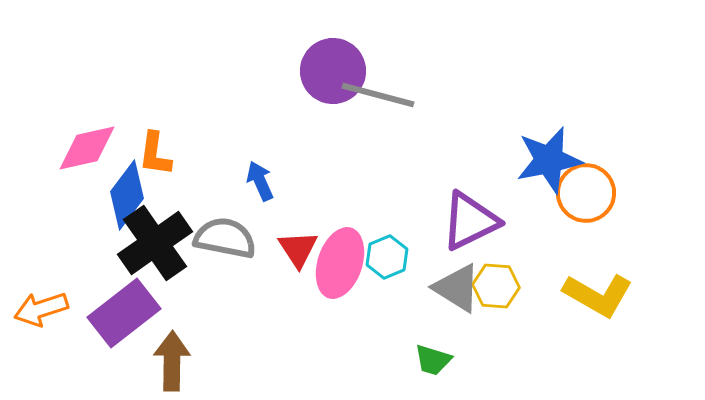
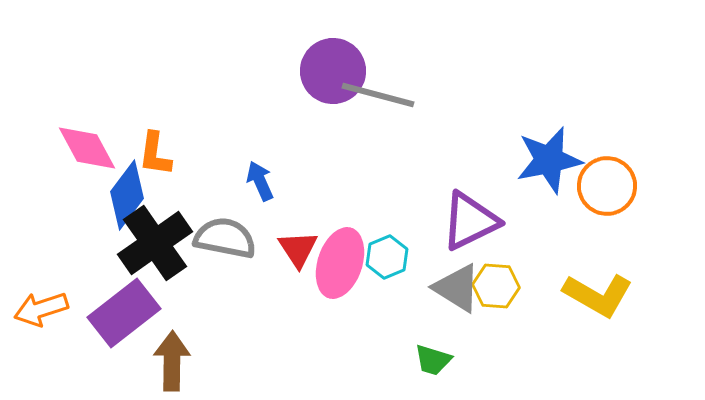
pink diamond: rotated 74 degrees clockwise
orange circle: moved 21 px right, 7 px up
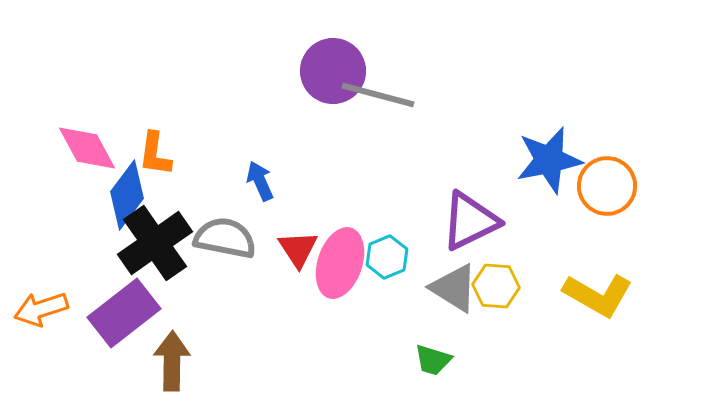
gray triangle: moved 3 px left
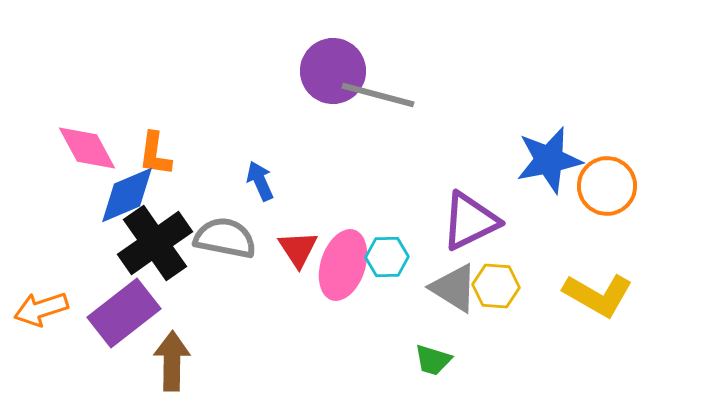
blue diamond: rotated 30 degrees clockwise
cyan hexagon: rotated 21 degrees clockwise
pink ellipse: moved 3 px right, 2 px down
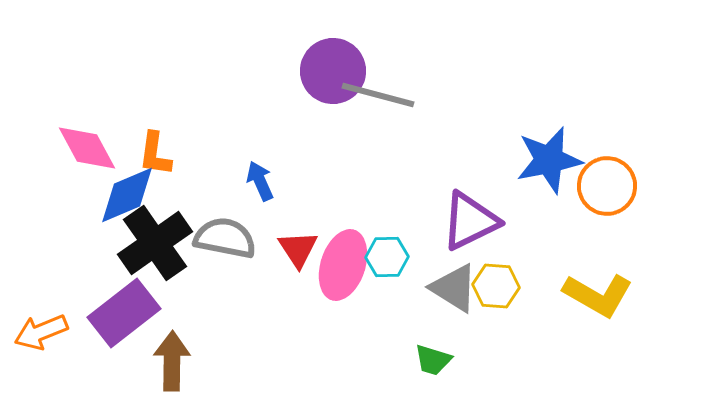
orange arrow: moved 23 px down; rotated 4 degrees counterclockwise
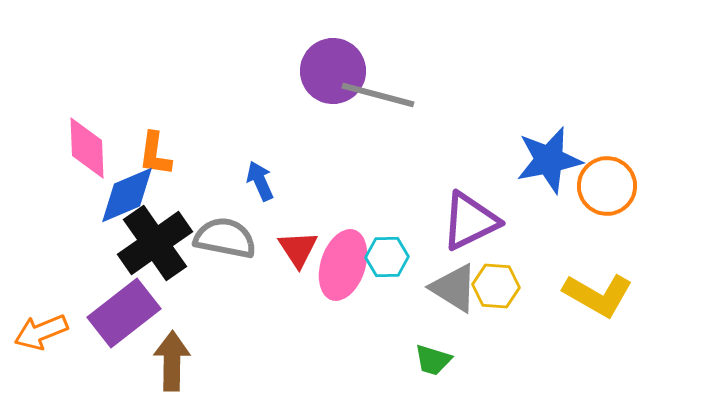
pink diamond: rotated 26 degrees clockwise
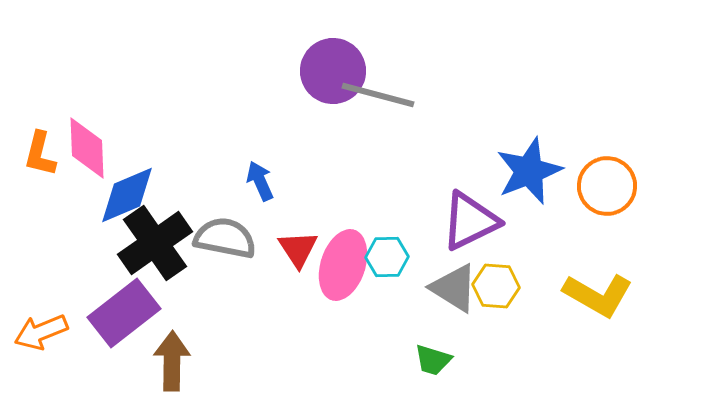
orange L-shape: moved 115 px left; rotated 6 degrees clockwise
blue star: moved 20 px left, 11 px down; rotated 10 degrees counterclockwise
